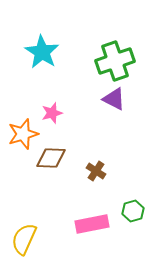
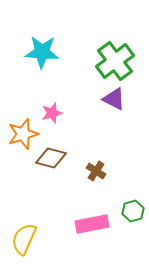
cyan star: rotated 28 degrees counterclockwise
green cross: rotated 18 degrees counterclockwise
brown diamond: rotated 12 degrees clockwise
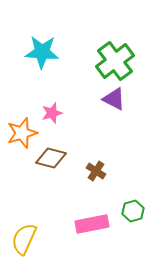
orange star: moved 1 px left, 1 px up
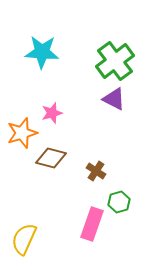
green hexagon: moved 14 px left, 9 px up
pink rectangle: rotated 60 degrees counterclockwise
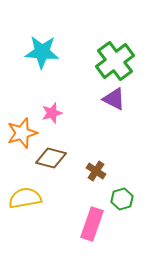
green hexagon: moved 3 px right, 3 px up
yellow semicircle: moved 1 px right, 41 px up; rotated 56 degrees clockwise
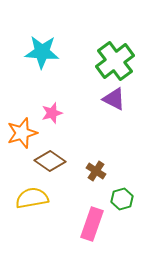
brown diamond: moved 1 px left, 3 px down; rotated 20 degrees clockwise
yellow semicircle: moved 7 px right
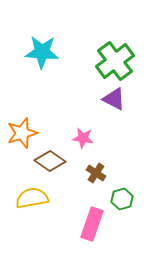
pink star: moved 31 px right, 25 px down; rotated 25 degrees clockwise
brown cross: moved 2 px down
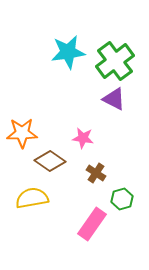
cyan star: moved 26 px right; rotated 12 degrees counterclockwise
orange star: rotated 16 degrees clockwise
pink rectangle: rotated 16 degrees clockwise
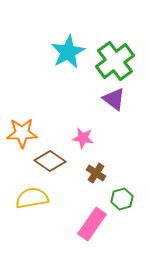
cyan star: rotated 20 degrees counterclockwise
purple triangle: rotated 10 degrees clockwise
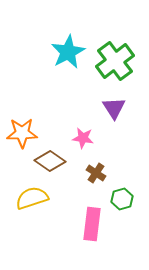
purple triangle: moved 9 px down; rotated 20 degrees clockwise
yellow semicircle: rotated 8 degrees counterclockwise
pink rectangle: rotated 28 degrees counterclockwise
